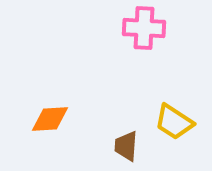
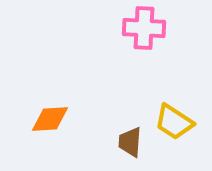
brown trapezoid: moved 4 px right, 4 px up
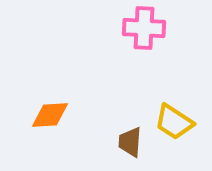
orange diamond: moved 4 px up
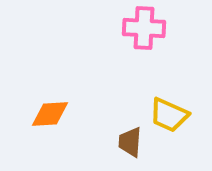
orange diamond: moved 1 px up
yellow trapezoid: moved 5 px left, 7 px up; rotated 9 degrees counterclockwise
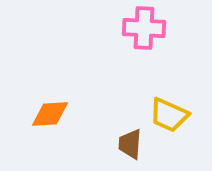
brown trapezoid: moved 2 px down
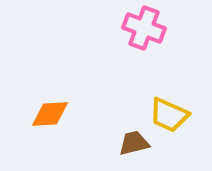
pink cross: rotated 18 degrees clockwise
brown trapezoid: moved 4 px right, 1 px up; rotated 72 degrees clockwise
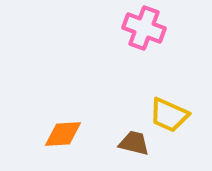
orange diamond: moved 13 px right, 20 px down
brown trapezoid: rotated 28 degrees clockwise
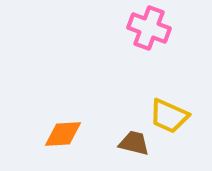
pink cross: moved 5 px right
yellow trapezoid: moved 1 px down
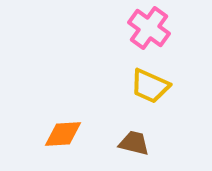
pink cross: rotated 15 degrees clockwise
yellow trapezoid: moved 19 px left, 30 px up
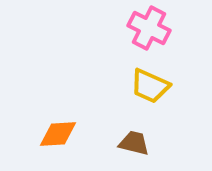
pink cross: rotated 9 degrees counterclockwise
orange diamond: moved 5 px left
